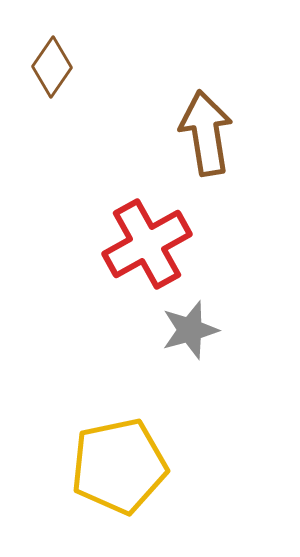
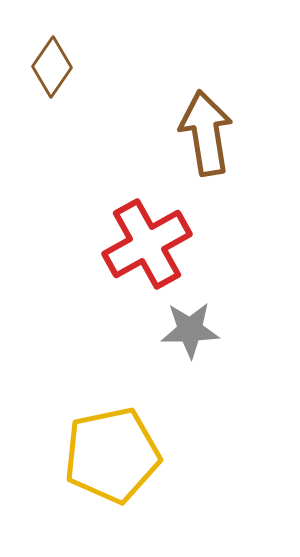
gray star: rotated 14 degrees clockwise
yellow pentagon: moved 7 px left, 11 px up
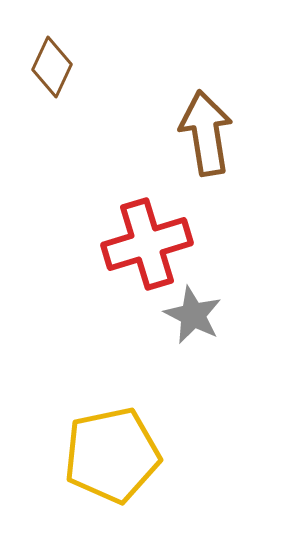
brown diamond: rotated 10 degrees counterclockwise
red cross: rotated 12 degrees clockwise
gray star: moved 3 px right, 15 px up; rotated 28 degrees clockwise
